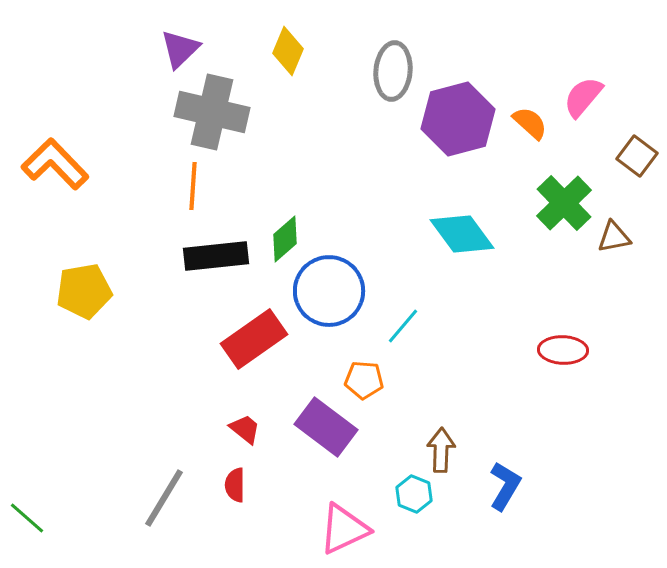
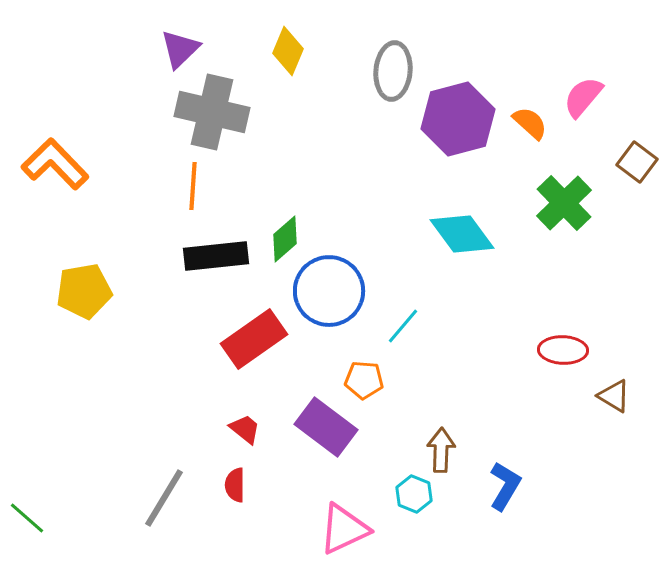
brown square: moved 6 px down
brown triangle: moved 159 px down; rotated 42 degrees clockwise
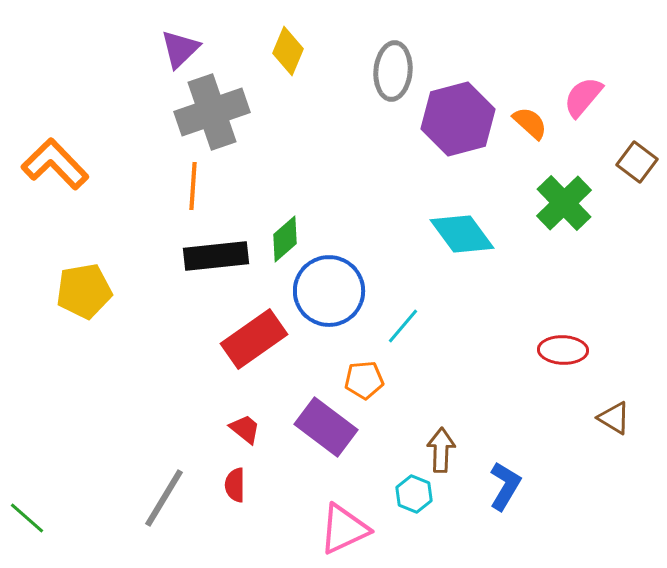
gray cross: rotated 32 degrees counterclockwise
orange pentagon: rotated 9 degrees counterclockwise
brown triangle: moved 22 px down
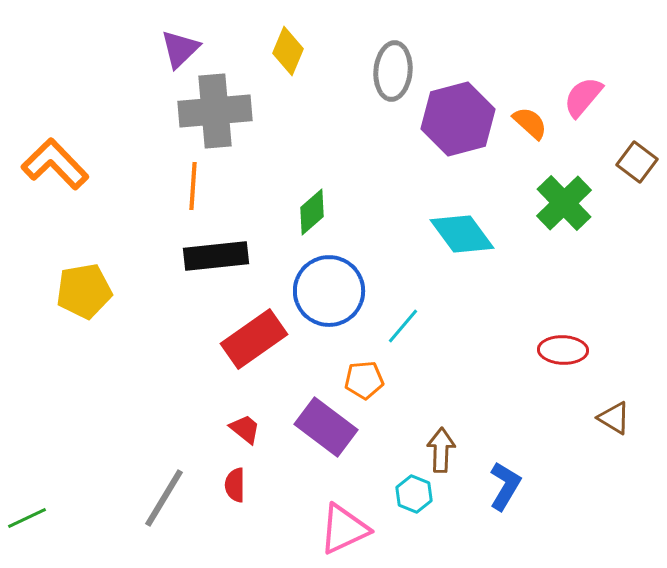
gray cross: moved 3 px right, 1 px up; rotated 14 degrees clockwise
green diamond: moved 27 px right, 27 px up
green line: rotated 66 degrees counterclockwise
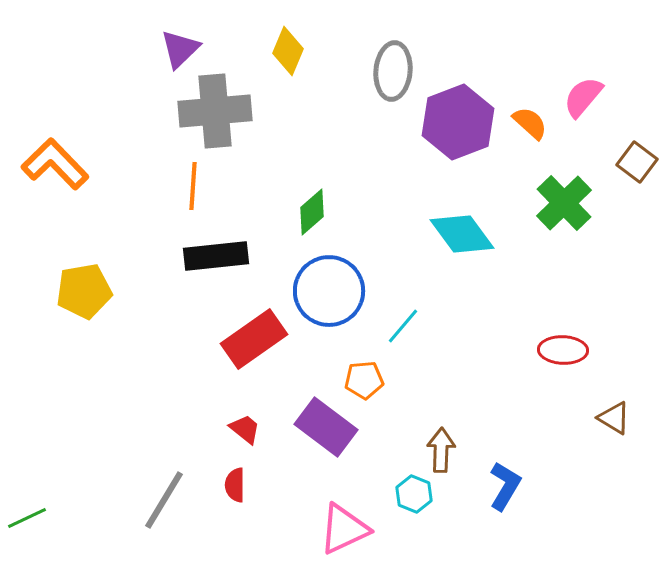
purple hexagon: moved 3 px down; rotated 6 degrees counterclockwise
gray line: moved 2 px down
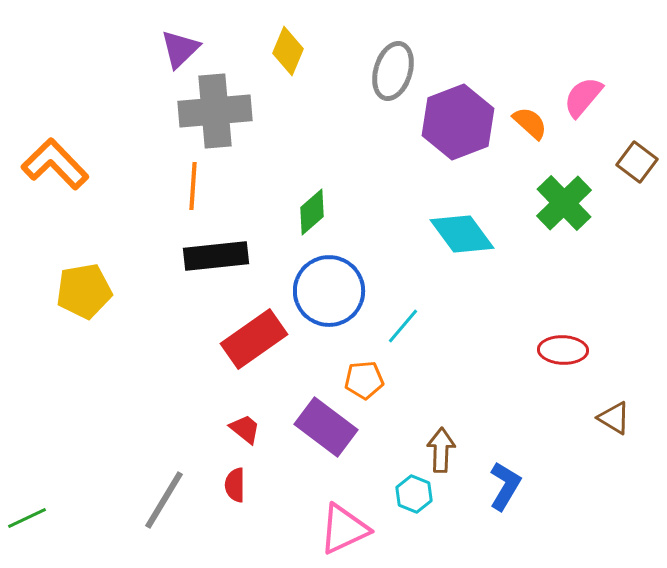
gray ellipse: rotated 12 degrees clockwise
